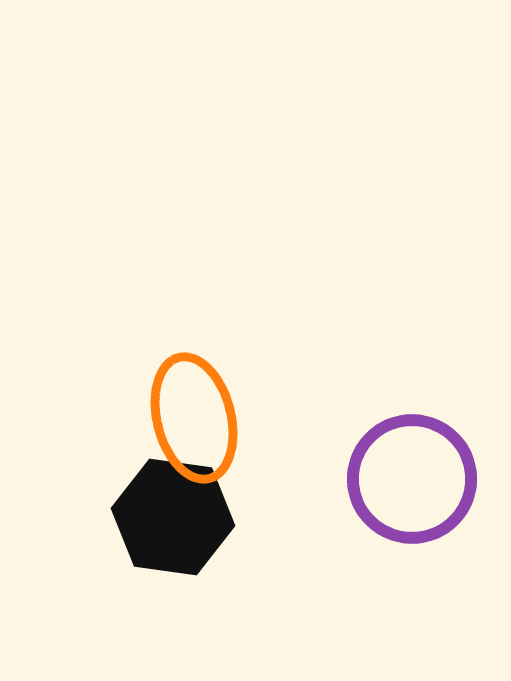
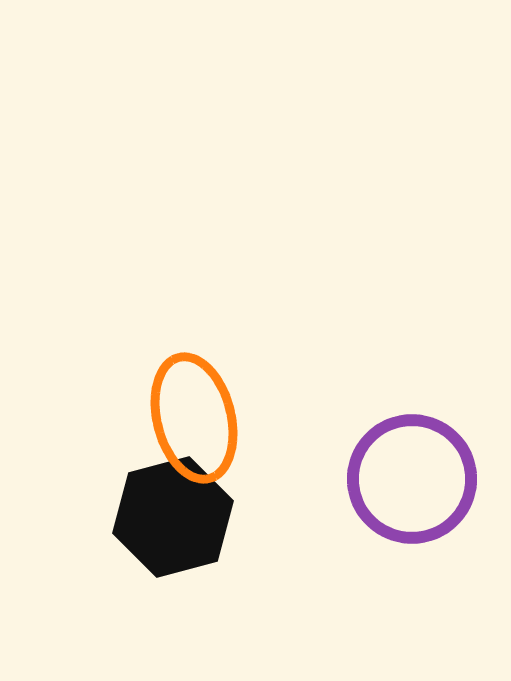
black hexagon: rotated 23 degrees counterclockwise
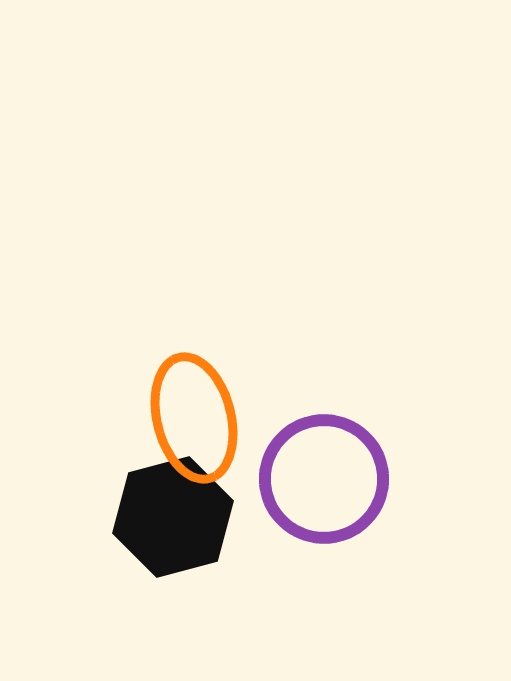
purple circle: moved 88 px left
